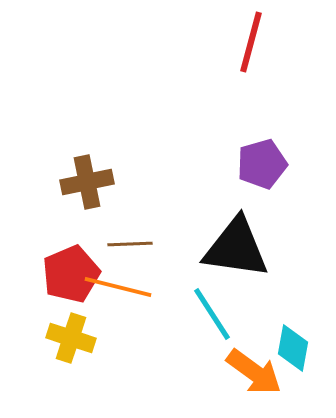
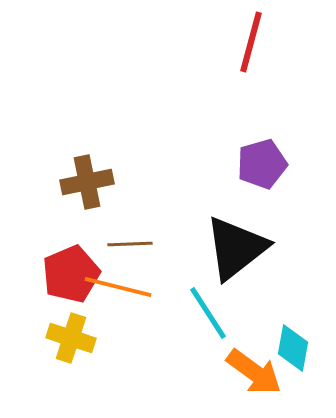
black triangle: rotated 46 degrees counterclockwise
cyan line: moved 4 px left, 1 px up
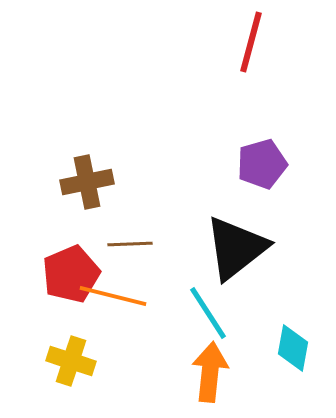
orange line: moved 5 px left, 9 px down
yellow cross: moved 23 px down
orange arrow: moved 44 px left; rotated 120 degrees counterclockwise
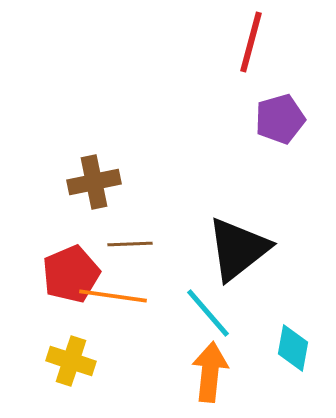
purple pentagon: moved 18 px right, 45 px up
brown cross: moved 7 px right
black triangle: moved 2 px right, 1 px down
orange line: rotated 6 degrees counterclockwise
cyan line: rotated 8 degrees counterclockwise
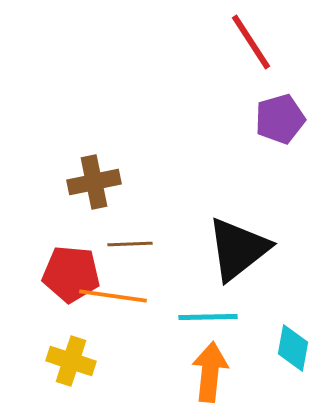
red line: rotated 48 degrees counterclockwise
red pentagon: rotated 28 degrees clockwise
cyan line: moved 4 px down; rotated 50 degrees counterclockwise
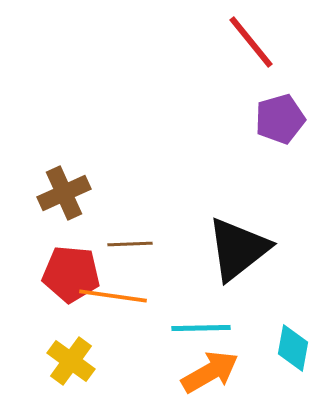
red line: rotated 6 degrees counterclockwise
brown cross: moved 30 px left, 11 px down; rotated 12 degrees counterclockwise
cyan line: moved 7 px left, 11 px down
yellow cross: rotated 18 degrees clockwise
orange arrow: rotated 54 degrees clockwise
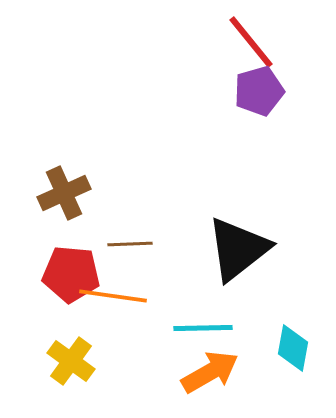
purple pentagon: moved 21 px left, 28 px up
cyan line: moved 2 px right
